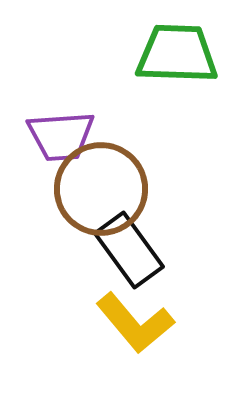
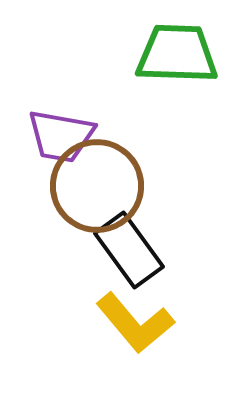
purple trapezoid: rotated 14 degrees clockwise
brown circle: moved 4 px left, 3 px up
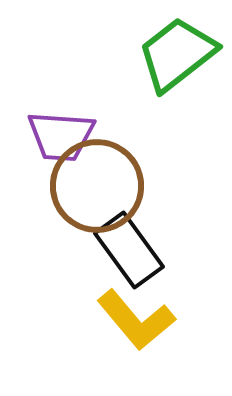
green trapezoid: rotated 40 degrees counterclockwise
purple trapezoid: rotated 6 degrees counterclockwise
yellow L-shape: moved 1 px right, 3 px up
